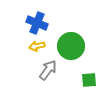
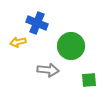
yellow arrow: moved 19 px left, 4 px up
gray arrow: rotated 60 degrees clockwise
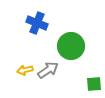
yellow arrow: moved 7 px right, 28 px down
gray arrow: rotated 40 degrees counterclockwise
green square: moved 5 px right, 4 px down
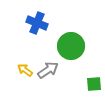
yellow arrow: rotated 49 degrees clockwise
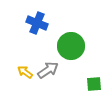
yellow arrow: moved 2 px down
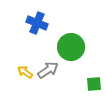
green circle: moved 1 px down
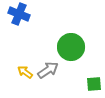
blue cross: moved 18 px left, 9 px up
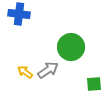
blue cross: rotated 15 degrees counterclockwise
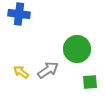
green circle: moved 6 px right, 2 px down
yellow arrow: moved 4 px left
green square: moved 4 px left, 2 px up
